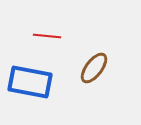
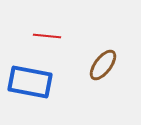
brown ellipse: moved 9 px right, 3 px up
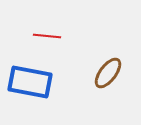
brown ellipse: moved 5 px right, 8 px down
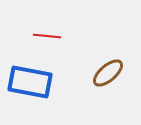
brown ellipse: rotated 12 degrees clockwise
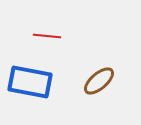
brown ellipse: moved 9 px left, 8 px down
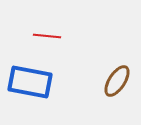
brown ellipse: moved 18 px right; rotated 16 degrees counterclockwise
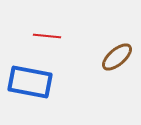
brown ellipse: moved 24 px up; rotated 16 degrees clockwise
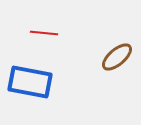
red line: moved 3 px left, 3 px up
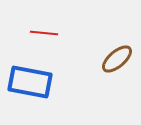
brown ellipse: moved 2 px down
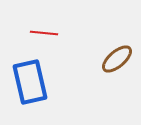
blue rectangle: rotated 66 degrees clockwise
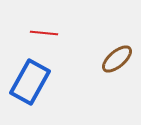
blue rectangle: rotated 42 degrees clockwise
